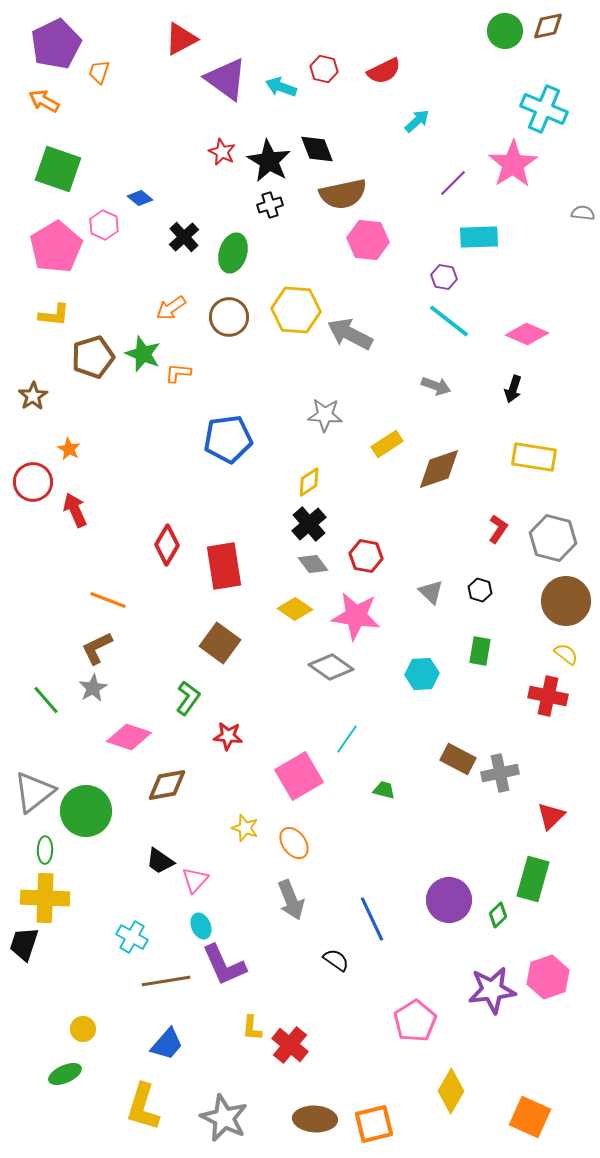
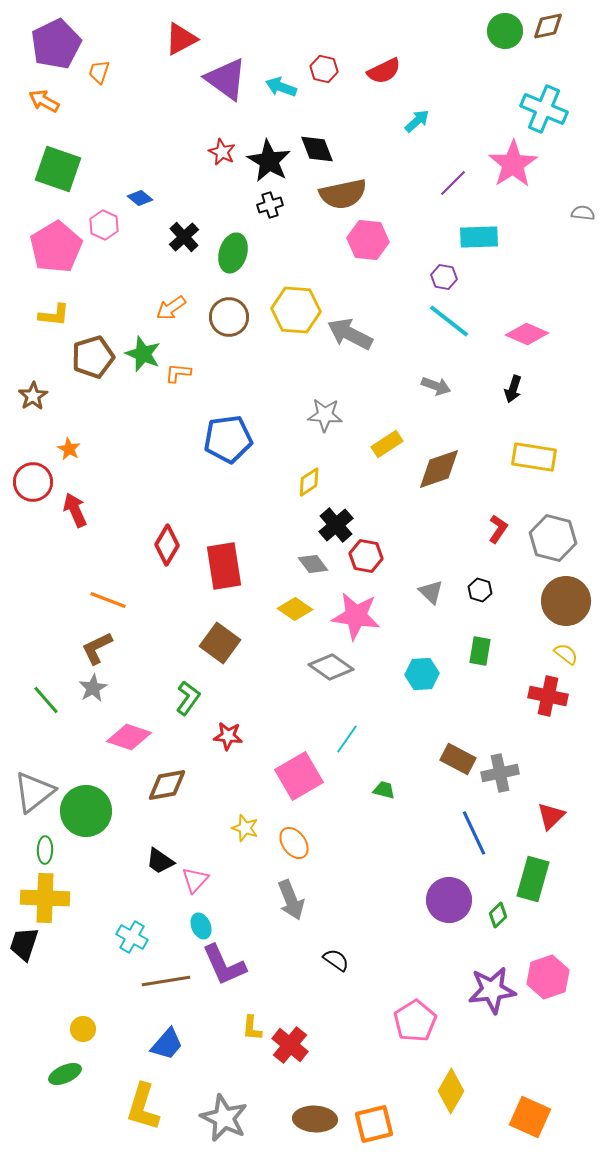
black cross at (309, 524): moved 27 px right, 1 px down
blue line at (372, 919): moved 102 px right, 86 px up
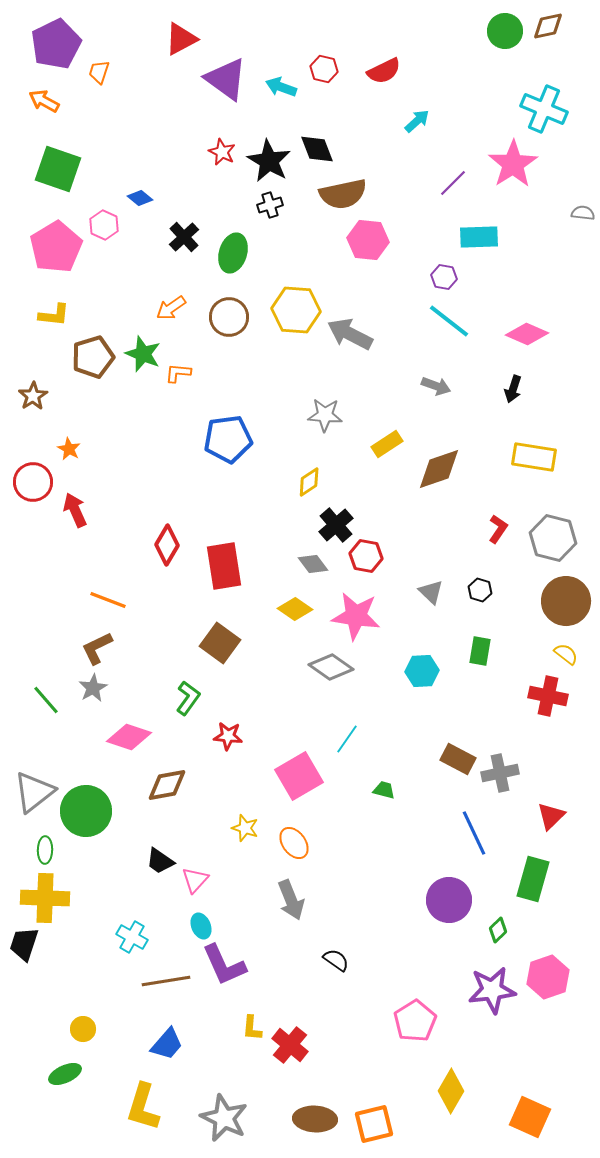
cyan hexagon at (422, 674): moved 3 px up
green diamond at (498, 915): moved 15 px down
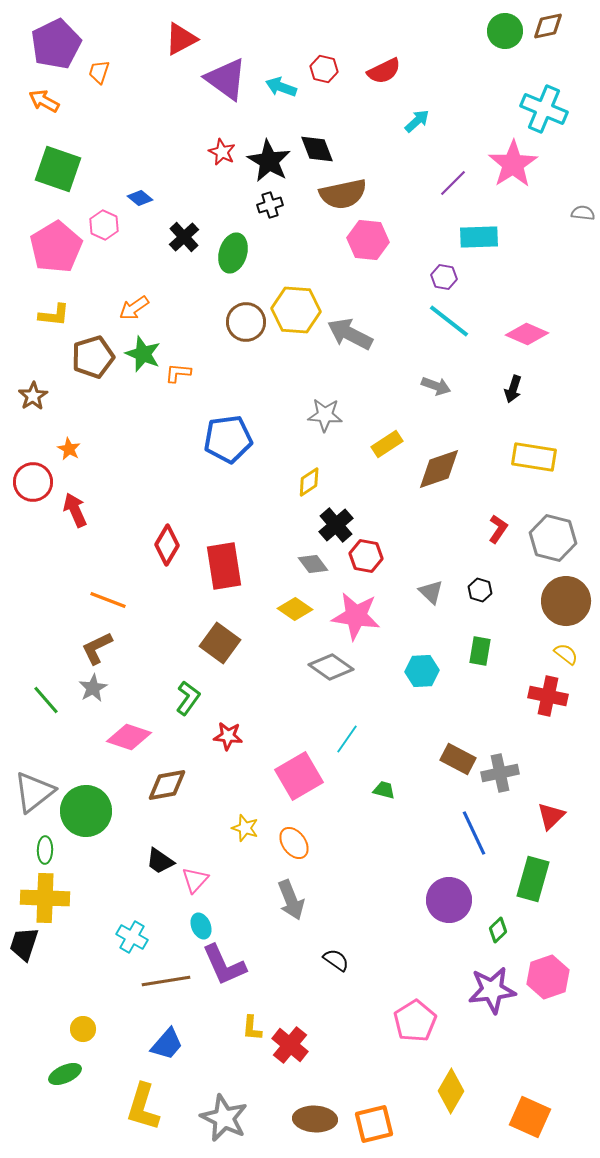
orange arrow at (171, 308): moved 37 px left
brown circle at (229, 317): moved 17 px right, 5 px down
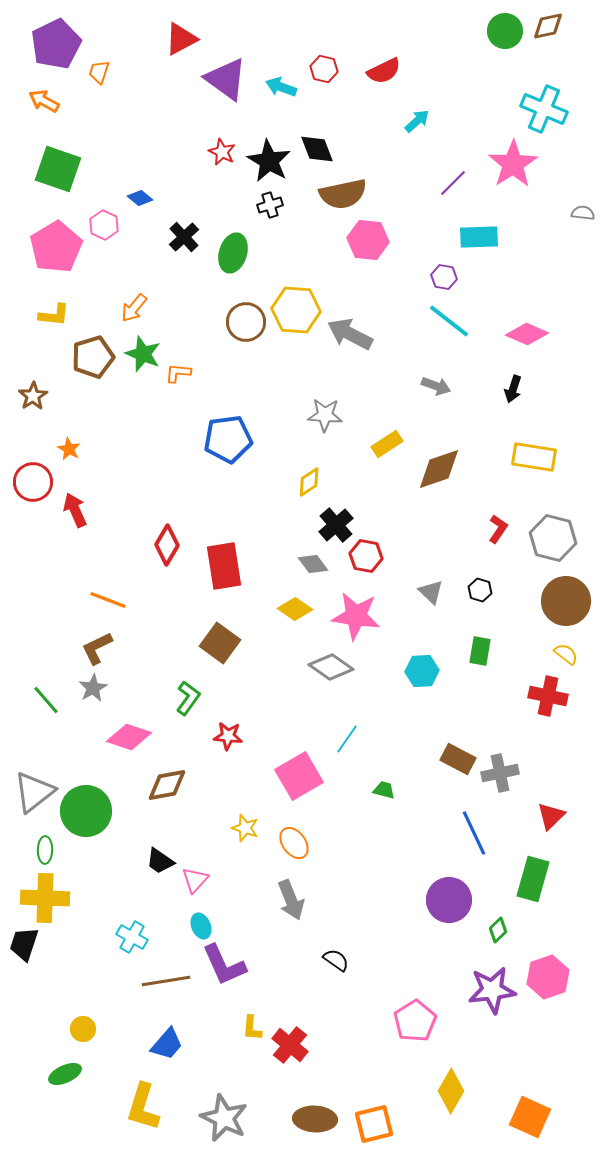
orange arrow at (134, 308): rotated 16 degrees counterclockwise
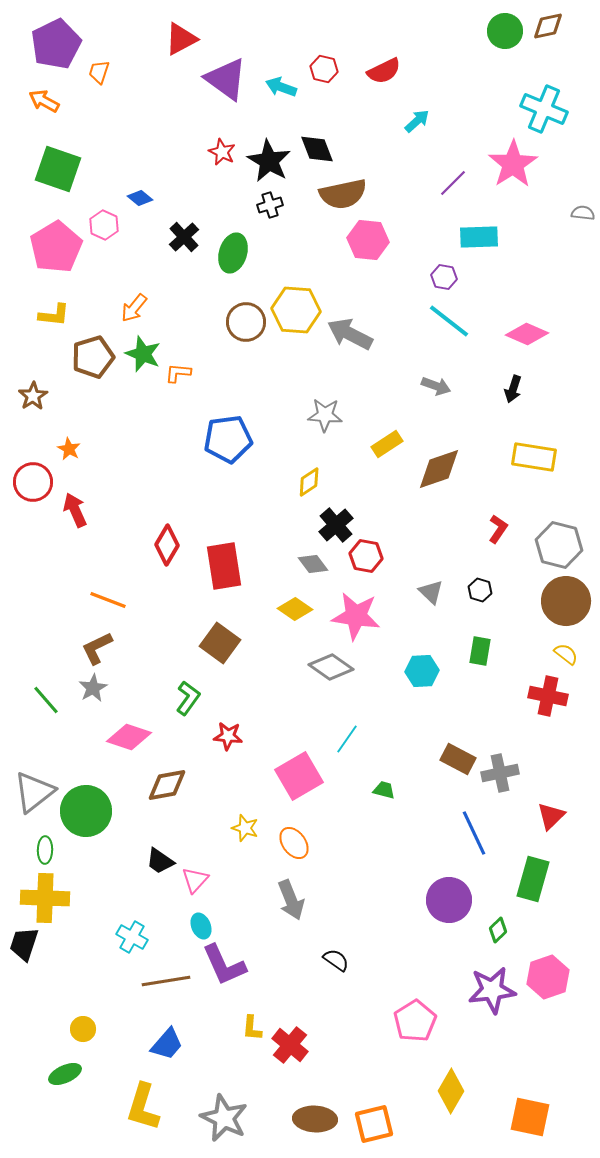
gray hexagon at (553, 538): moved 6 px right, 7 px down
orange square at (530, 1117): rotated 12 degrees counterclockwise
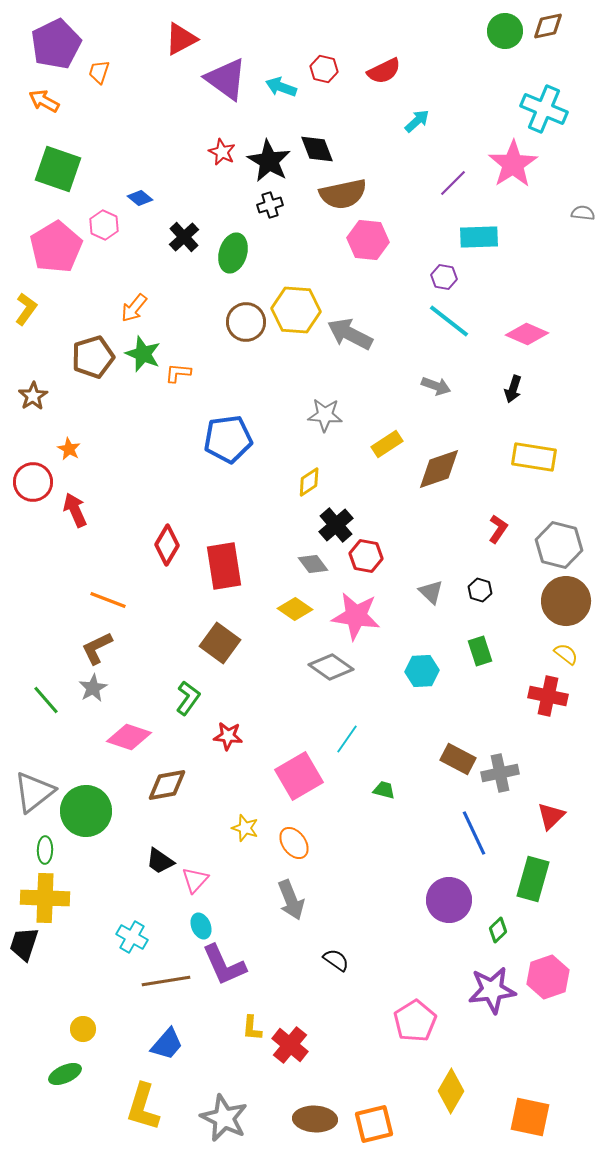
yellow L-shape at (54, 315): moved 28 px left, 6 px up; rotated 60 degrees counterclockwise
green rectangle at (480, 651): rotated 28 degrees counterclockwise
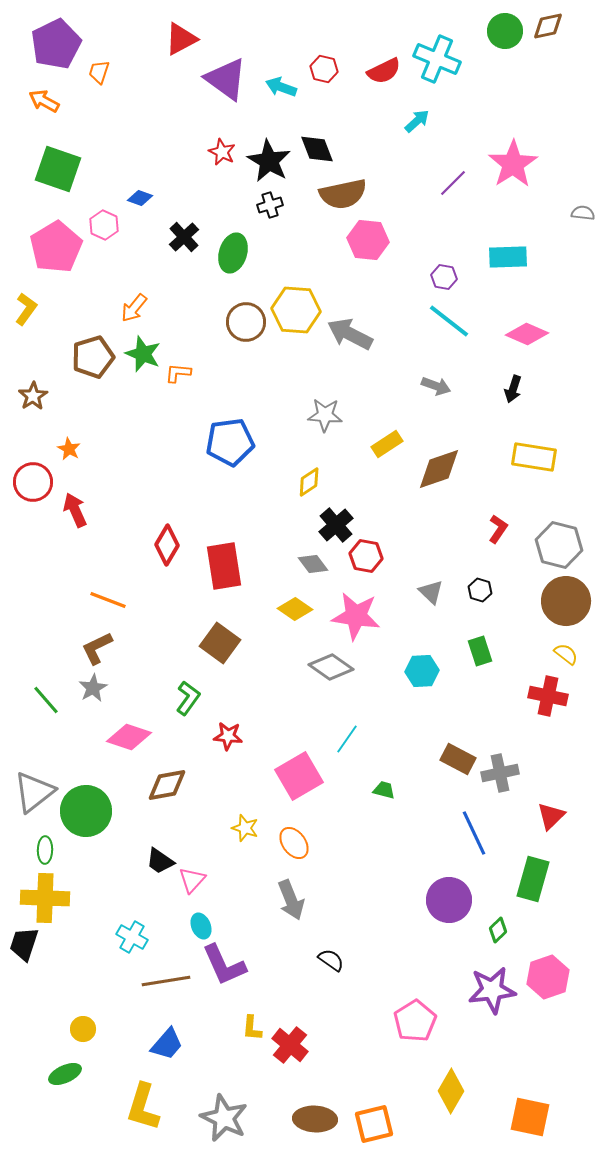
cyan cross at (544, 109): moved 107 px left, 50 px up
blue diamond at (140, 198): rotated 20 degrees counterclockwise
cyan rectangle at (479, 237): moved 29 px right, 20 px down
blue pentagon at (228, 439): moved 2 px right, 3 px down
pink triangle at (195, 880): moved 3 px left
black semicircle at (336, 960): moved 5 px left
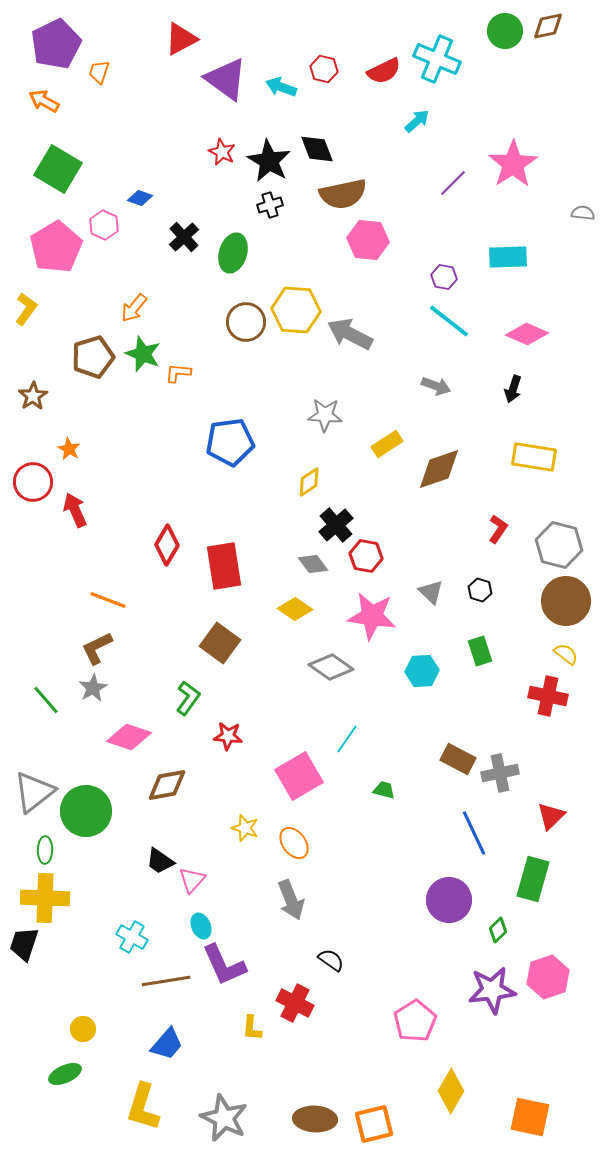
green square at (58, 169): rotated 12 degrees clockwise
pink star at (356, 616): moved 16 px right
red cross at (290, 1045): moved 5 px right, 42 px up; rotated 12 degrees counterclockwise
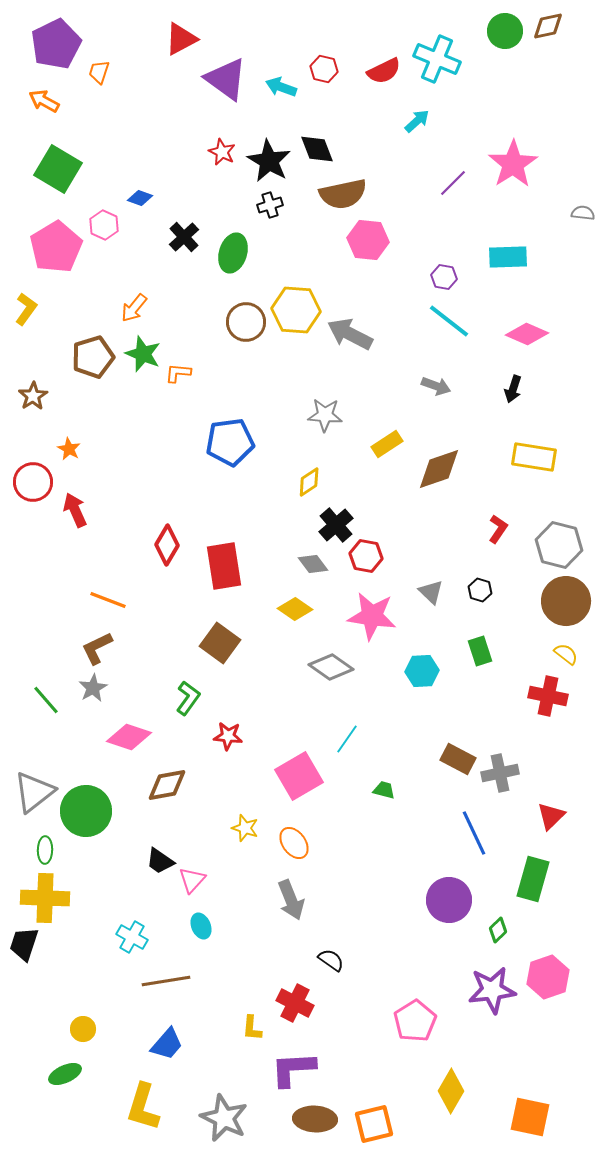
purple L-shape at (224, 965): moved 69 px right, 104 px down; rotated 111 degrees clockwise
